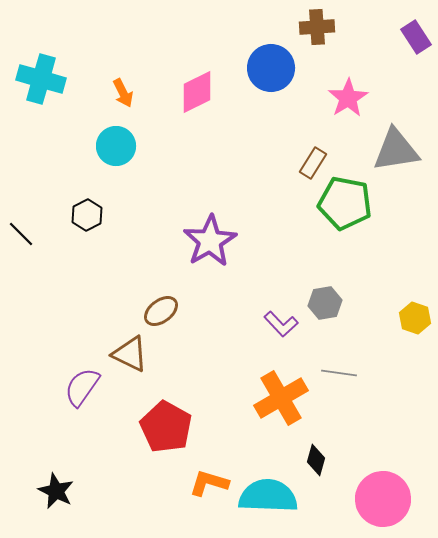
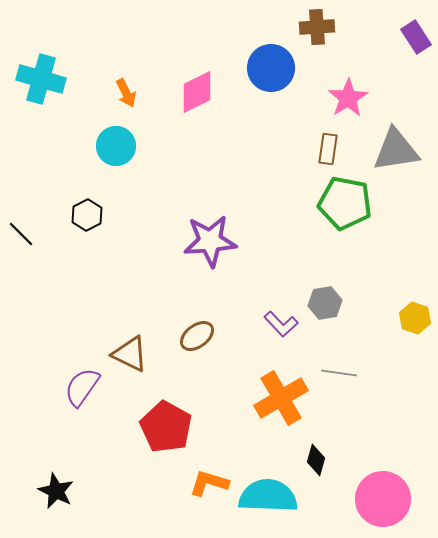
orange arrow: moved 3 px right
brown rectangle: moved 15 px right, 14 px up; rotated 24 degrees counterclockwise
purple star: rotated 26 degrees clockwise
brown ellipse: moved 36 px right, 25 px down
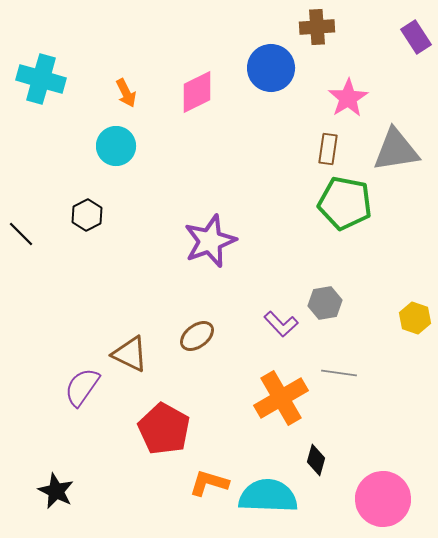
purple star: rotated 16 degrees counterclockwise
red pentagon: moved 2 px left, 2 px down
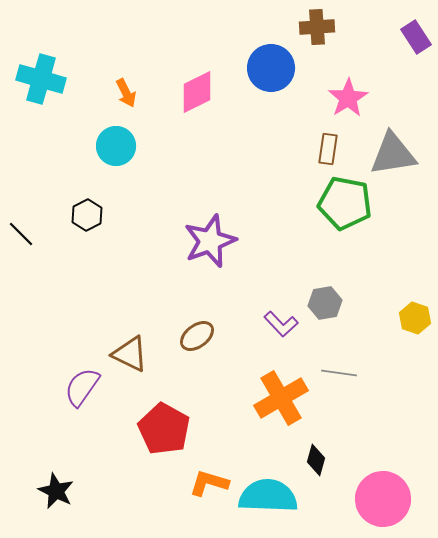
gray triangle: moved 3 px left, 4 px down
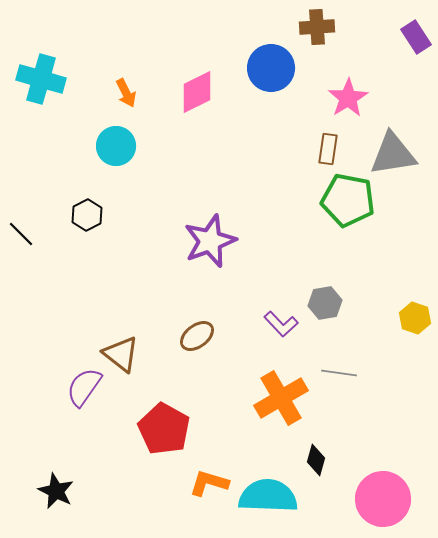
green pentagon: moved 3 px right, 3 px up
brown triangle: moved 9 px left; rotated 12 degrees clockwise
purple semicircle: moved 2 px right
